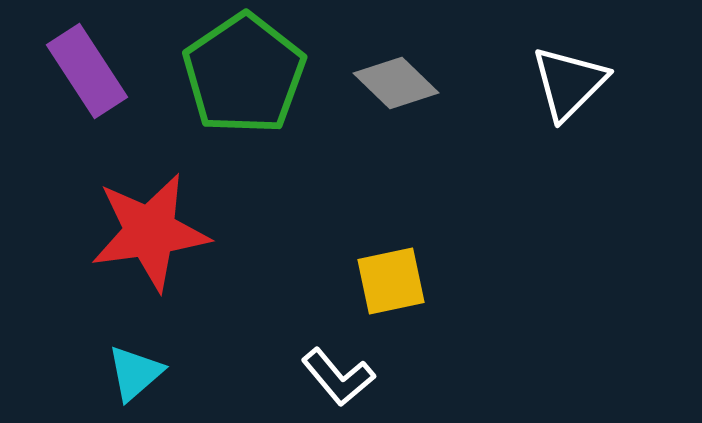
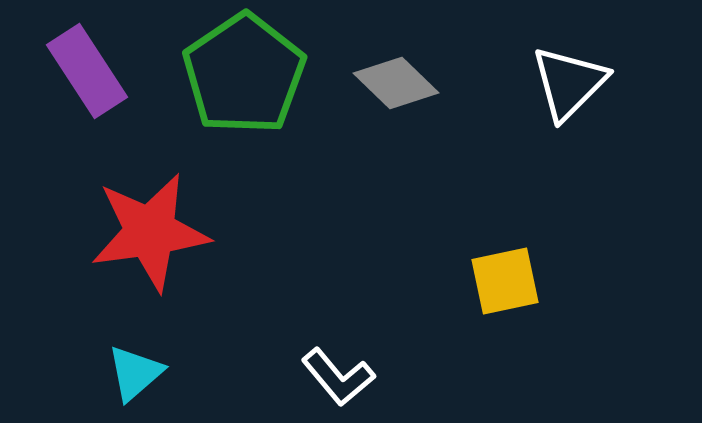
yellow square: moved 114 px right
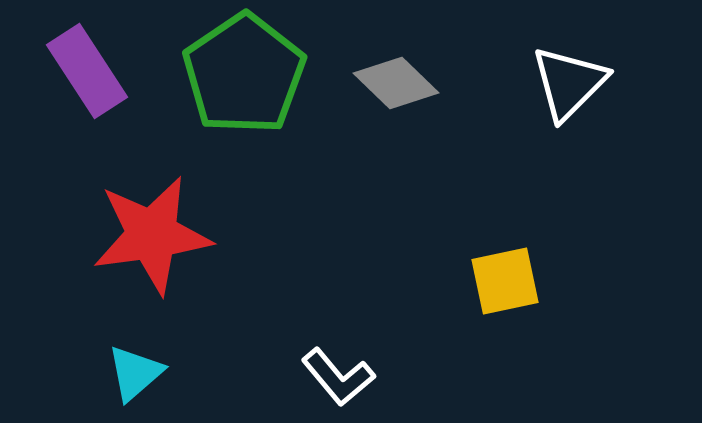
red star: moved 2 px right, 3 px down
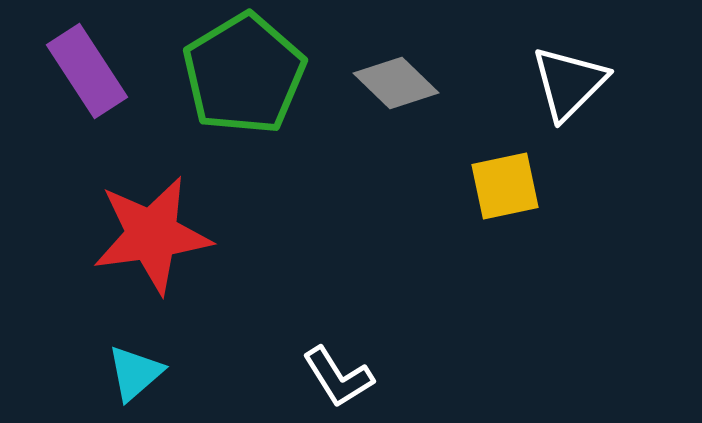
green pentagon: rotated 3 degrees clockwise
yellow square: moved 95 px up
white L-shape: rotated 8 degrees clockwise
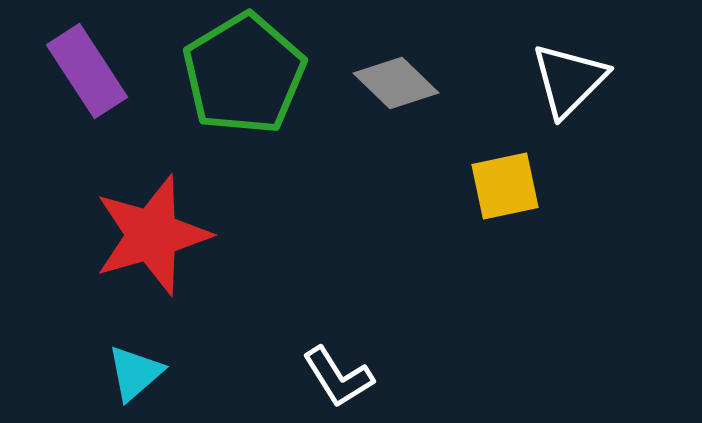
white triangle: moved 3 px up
red star: rotated 8 degrees counterclockwise
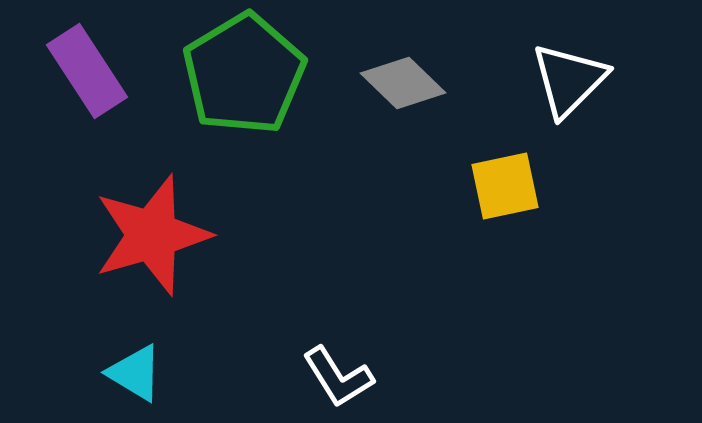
gray diamond: moved 7 px right
cyan triangle: rotated 48 degrees counterclockwise
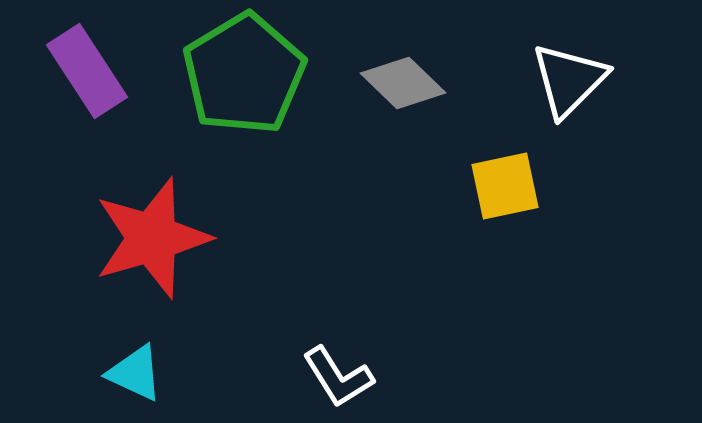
red star: moved 3 px down
cyan triangle: rotated 6 degrees counterclockwise
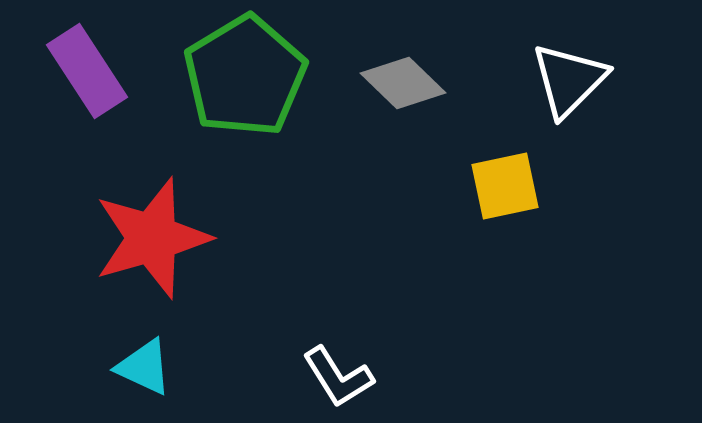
green pentagon: moved 1 px right, 2 px down
cyan triangle: moved 9 px right, 6 px up
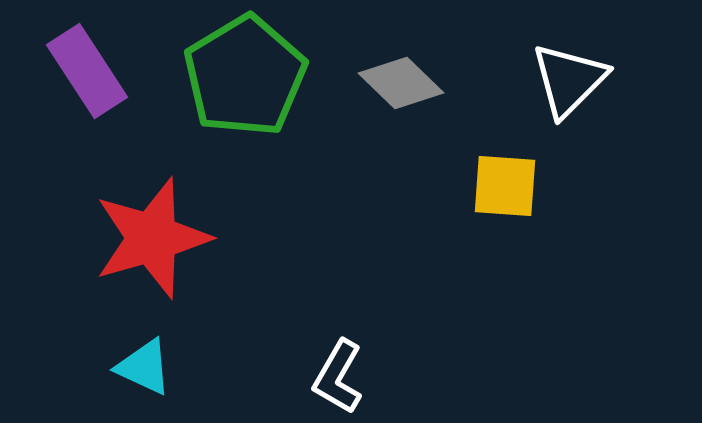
gray diamond: moved 2 px left
yellow square: rotated 16 degrees clockwise
white L-shape: rotated 62 degrees clockwise
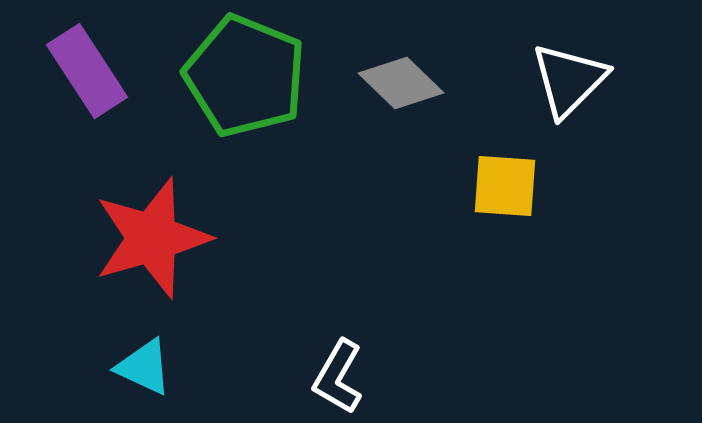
green pentagon: rotated 19 degrees counterclockwise
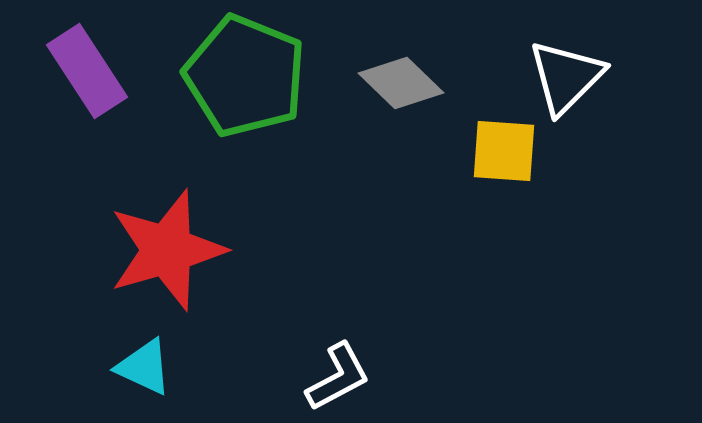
white triangle: moved 3 px left, 3 px up
yellow square: moved 1 px left, 35 px up
red star: moved 15 px right, 12 px down
white L-shape: rotated 148 degrees counterclockwise
